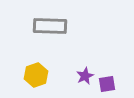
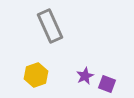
gray rectangle: rotated 64 degrees clockwise
purple square: rotated 30 degrees clockwise
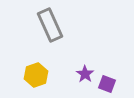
gray rectangle: moved 1 px up
purple star: moved 2 px up; rotated 12 degrees counterclockwise
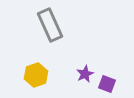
purple star: rotated 12 degrees clockwise
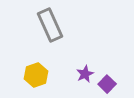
purple square: rotated 24 degrees clockwise
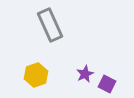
purple square: rotated 18 degrees counterclockwise
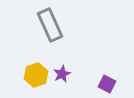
purple star: moved 23 px left
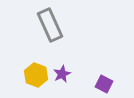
yellow hexagon: rotated 20 degrees counterclockwise
purple square: moved 3 px left
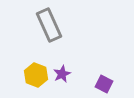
gray rectangle: moved 1 px left
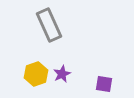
yellow hexagon: moved 1 px up; rotated 20 degrees clockwise
purple square: rotated 18 degrees counterclockwise
